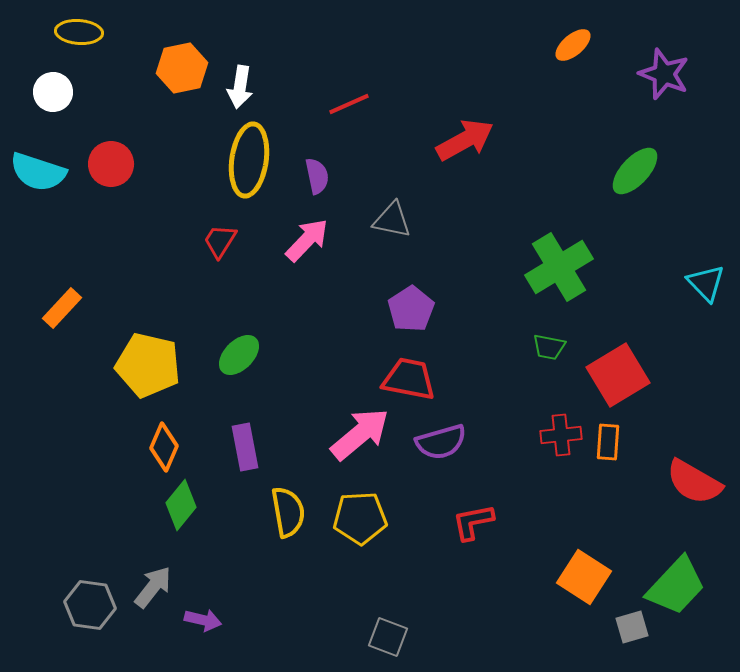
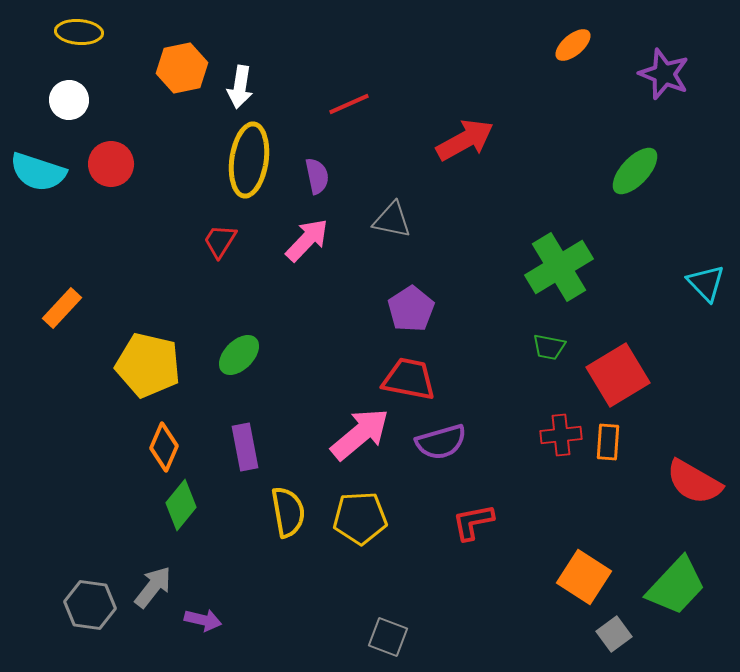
white circle at (53, 92): moved 16 px right, 8 px down
gray square at (632, 627): moved 18 px left, 7 px down; rotated 20 degrees counterclockwise
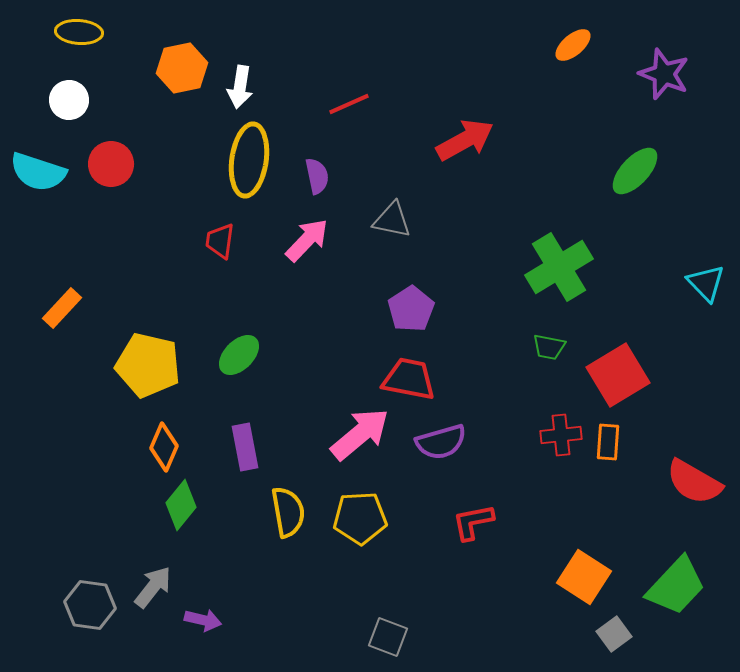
red trapezoid at (220, 241): rotated 24 degrees counterclockwise
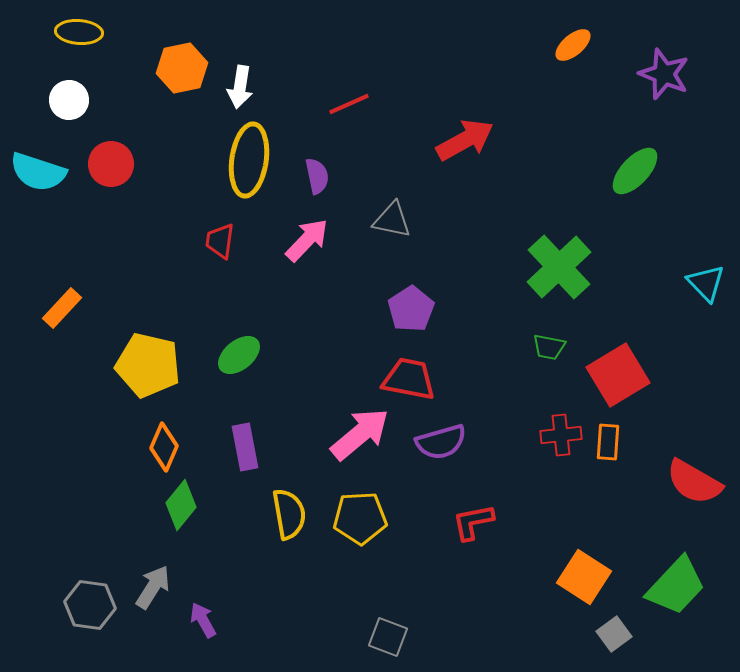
green cross at (559, 267): rotated 12 degrees counterclockwise
green ellipse at (239, 355): rotated 6 degrees clockwise
yellow semicircle at (288, 512): moved 1 px right, 2 px down
gray arrow at (153, 587): rotated 6 degrees counterclockwise
purple arrow at (203, 620): rotated 132 degrees counterclockwise
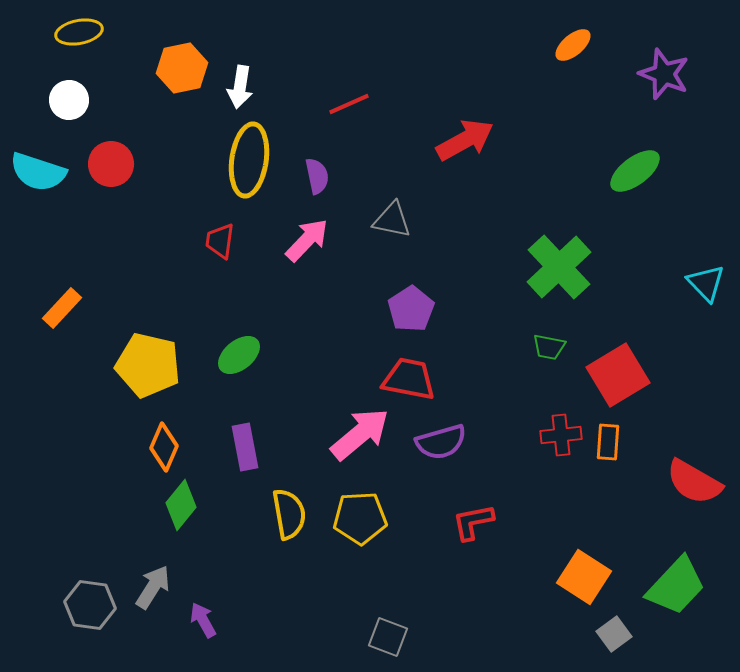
yellow ellipse at (79, 32): rotated 15 degrees counterclockwise
green ellipse at (635, 171): rotated 10 degrees clockwise
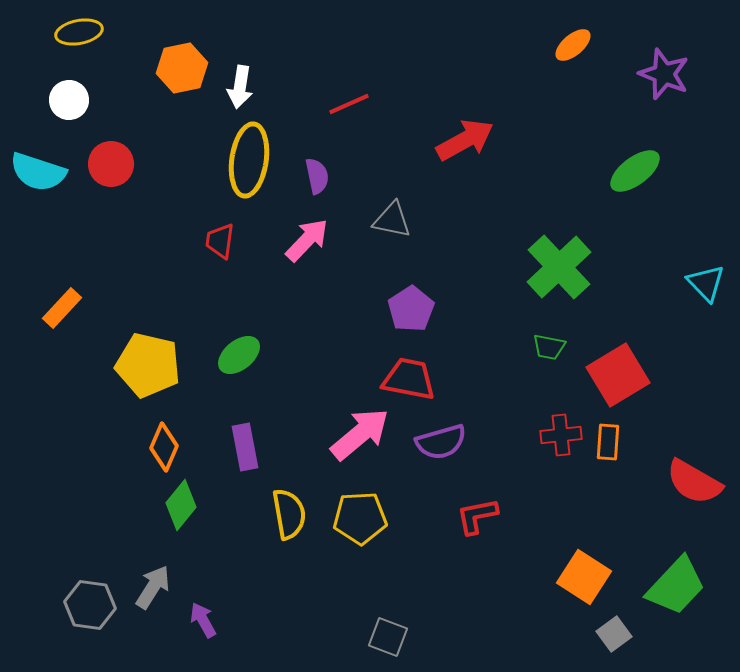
red L-shape at (473, 522): moved 4 px right, 6 px up
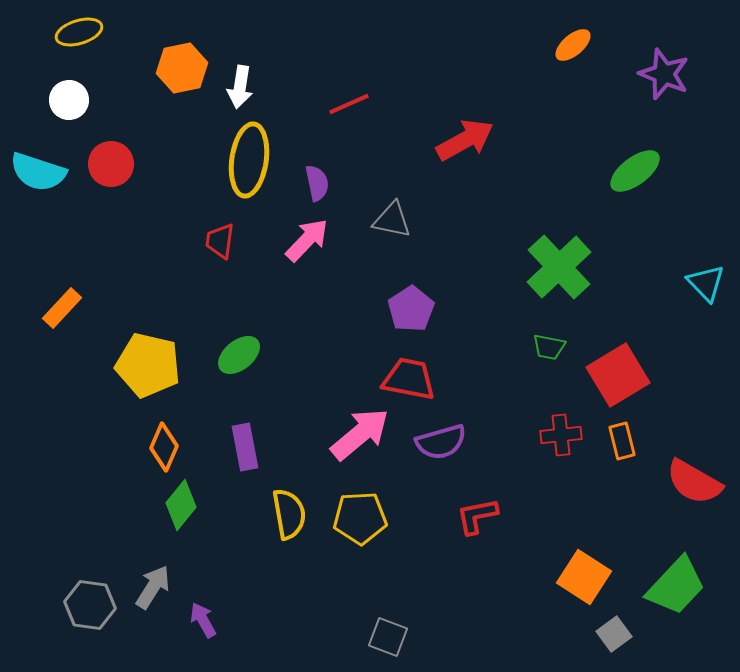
yellow ellipse at (79, 32): rotated 6 degrees counterclockwise
purple semicircle at (317, 176): moved 7 px down
orange rectangle at (608, 442): moved 14 px right, 1 px up; rotated 18 degrees counterclockwise
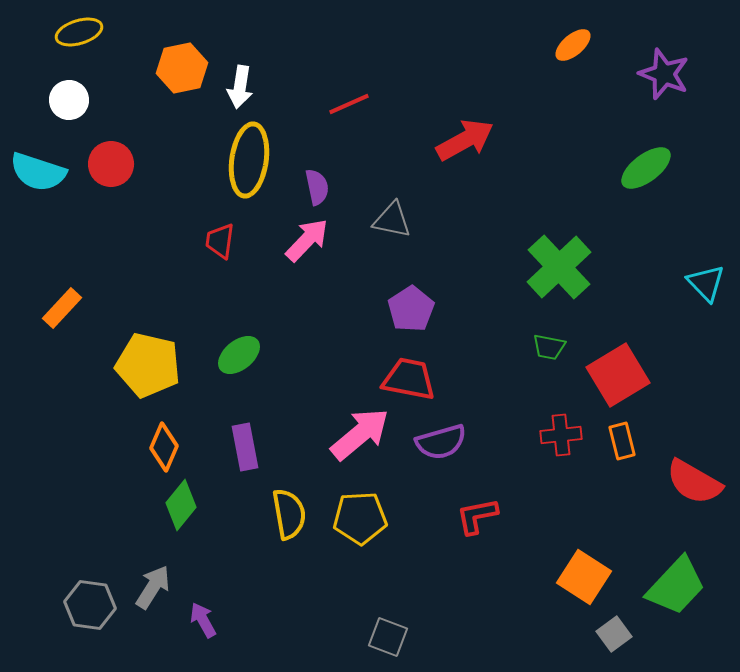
green ellipse at (635, 171): moved 11 px right, 3 px up
purple semicircle at (317, 183): moved 4 px down
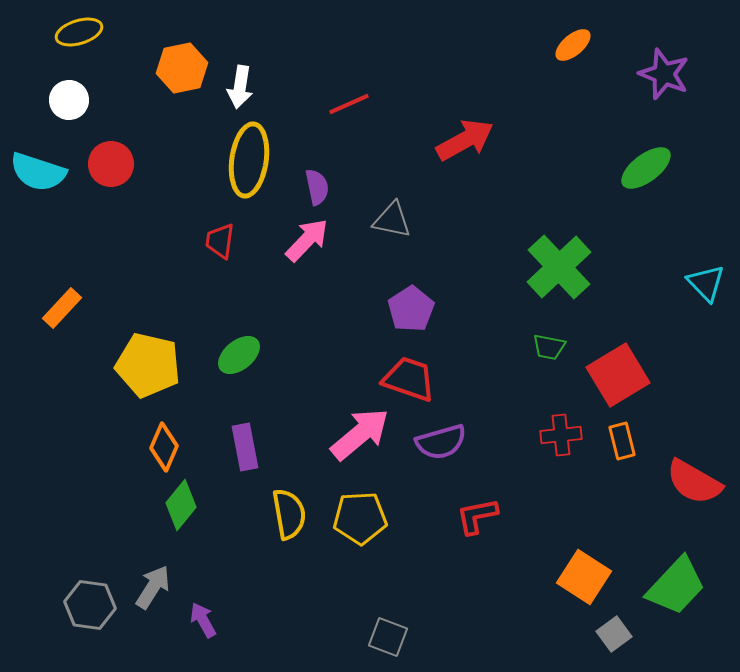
red trapezoid at (409, 379): rotated 8 degrees clockwise
